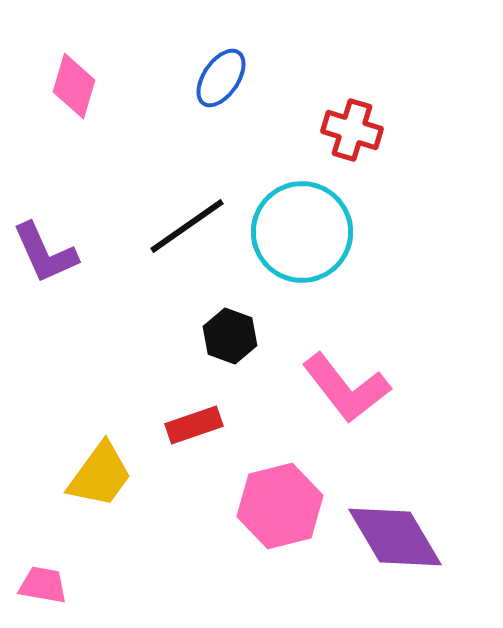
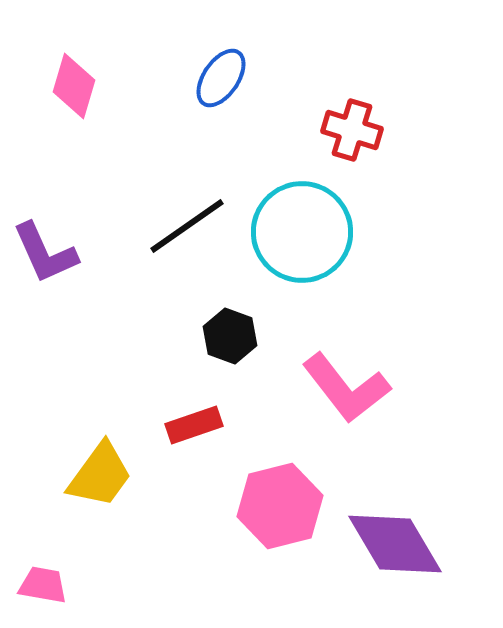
purple diamond: moved 7 px down
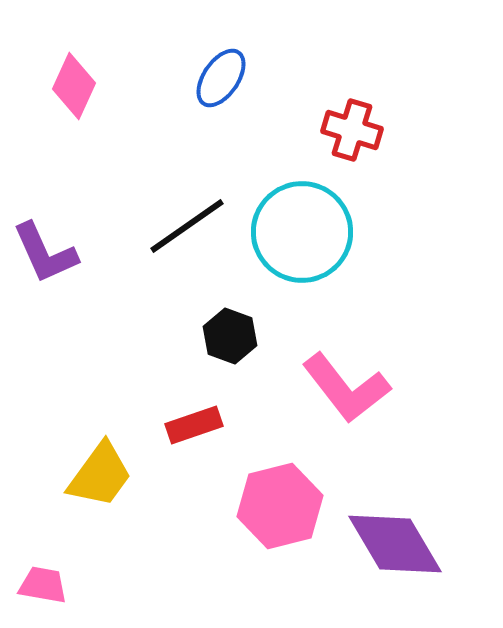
pink diamond: rotated 8 degrees clockwise
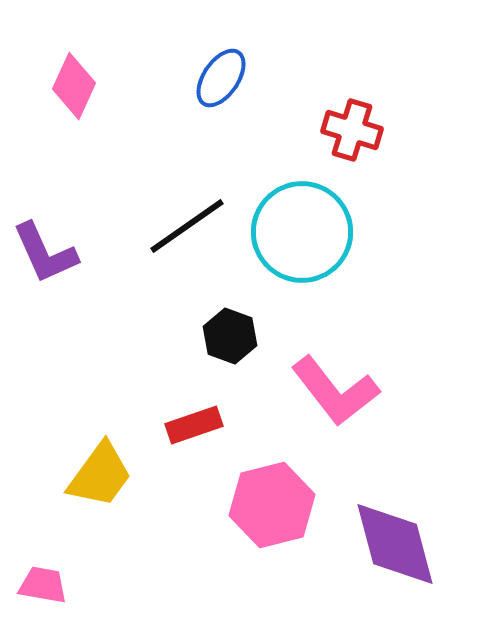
pink L-shape: moved 11 px left, 3 px down
pink hexagon: moved 8 px left, 1 px up
purple diamond: rotated 16 degrees clockwise
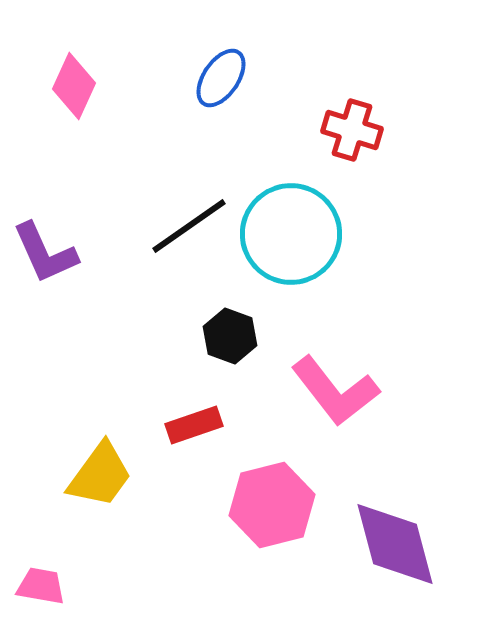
black line: moved 2 px right
cyan circle: moved 11 px left, 2 px down
pink trapezoid: moved 2 px left, 1 px down
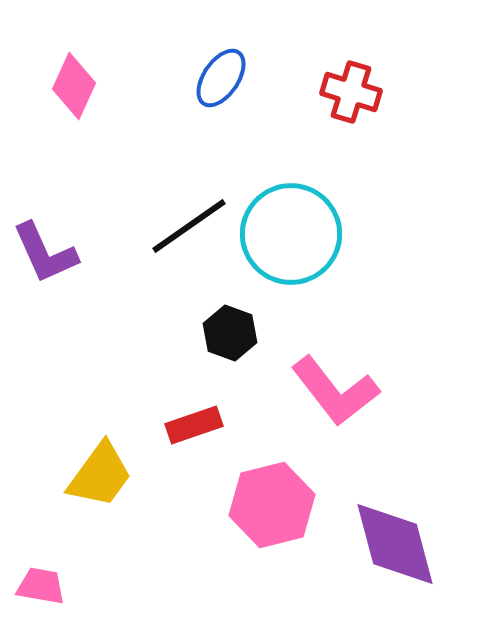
red cross: moved 1 px left, 38 px up
black hexagon: moved 3 px up
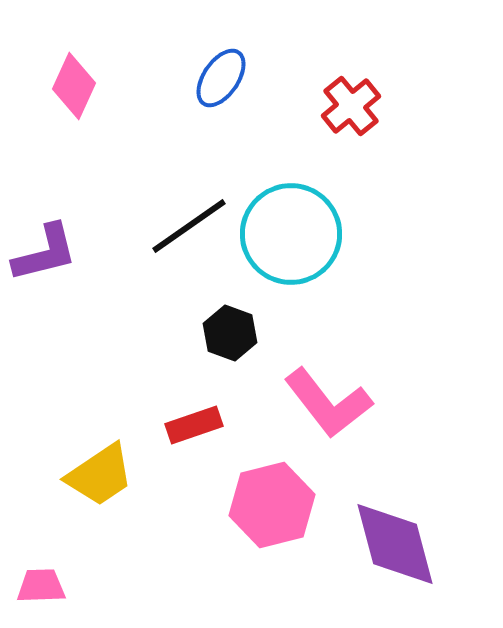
red cross: moved 14 px down; rotated 34 degrees clockwise
purple L-shape: rotated 80 degrees counterclockwise
pink L-shape: moved 7 px left, 12 px down
yellow trapezoid: rotated 20 degrees clockwise
pink trapezoid: rotated 12 degrees counterclockwise
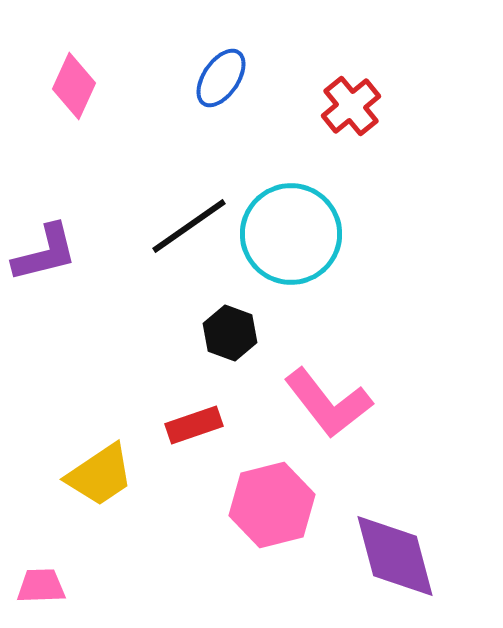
purple diamond: moved 12 px down
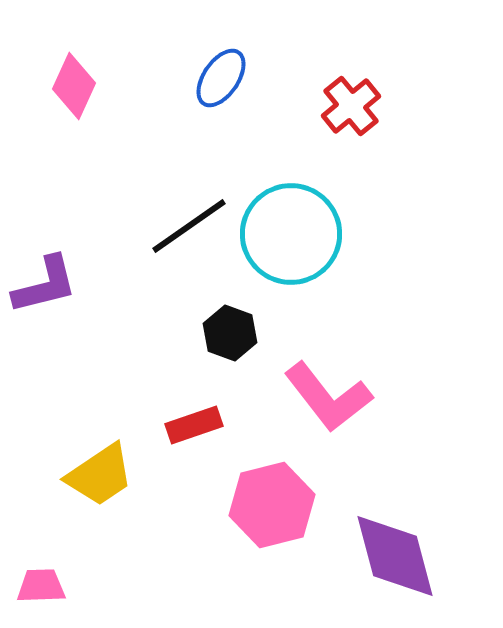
purple L-shape: moved 32 px down
pink L-shape: moved 6 px up
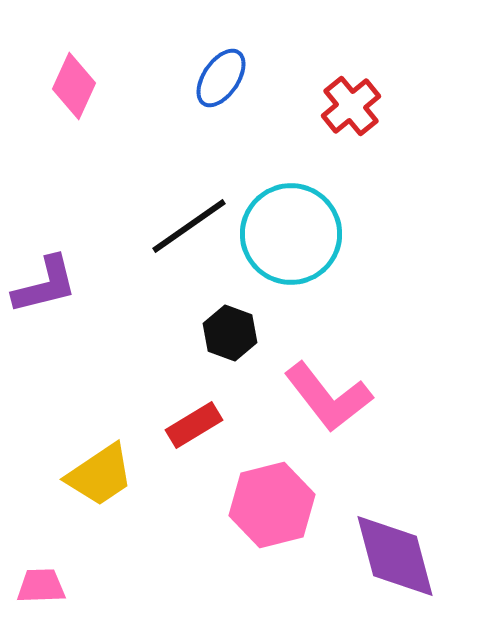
red rectangle: rotated 12 degrees counterclockwise
